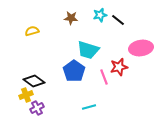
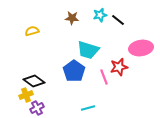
brown star: moved 1 px right
cyan line: moved 1 px left, 1 px down
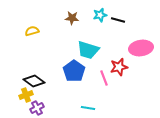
black line: rotated 24 degrees counterclockwise
pink line: moved 1 px down
cyan line: rotated 24 degrees clockwise
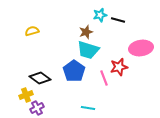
brown star: moved 14 px right, 14 px down; rotated 24 degrees counterclockwise
black diamond: moved 6 px right, 3 px up
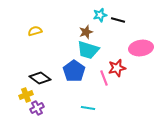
yellow semicircle: moved 3 px right
red star: moved 2 px left, 1 px down
